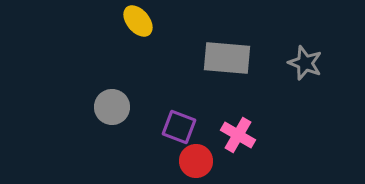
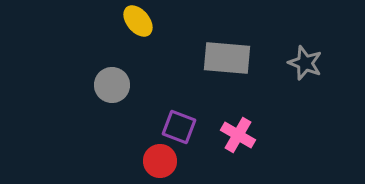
gray circle: moved 22 px up
red circle: moved 36 px left
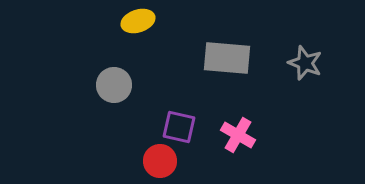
yellow ellipse: rotated 68 degrees counterclockwise
gray circle: moved 2 px right
purple square: rotated 8 degrees counterclockwise
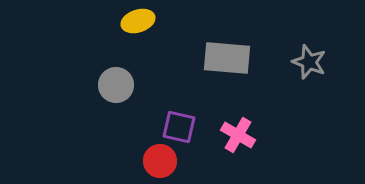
gray star: moved 4 px right, 1 px up
gray circle: moved 2 px right
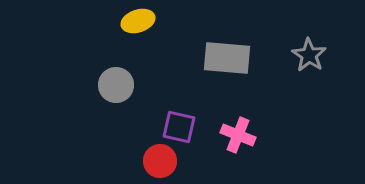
gray star: moved 7 px up; rotated 12 degrees clockwise
pink cross: rotated 8 degrees counterclockwise
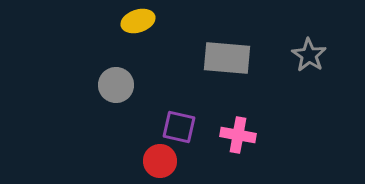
pink cross: rotated 12 degrees counterclockwise
